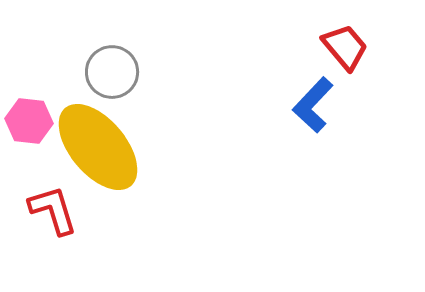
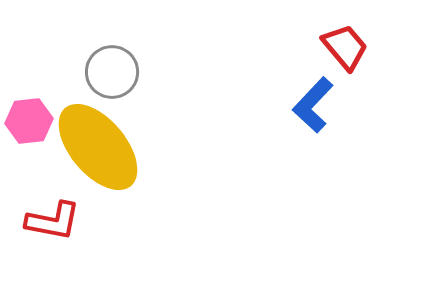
pink hexagon: rotated 12 degrees counterclockwise
red L-shape: moved 11 px down; rotated 118 degrees clockwise
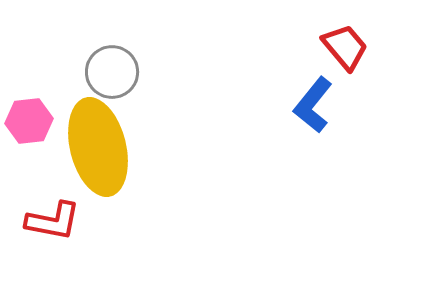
blue L-shape: rotated 4 degrees counterclockwise
yellow ellipse: rotated 26 degrees clockwise
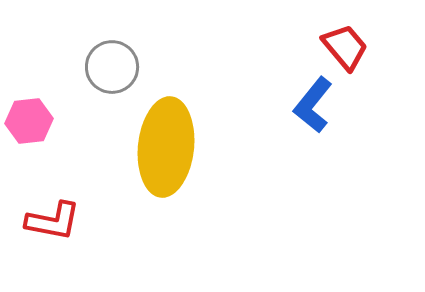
gray circle: moved 5 px up
yellow ellipse: moved 68 px right; rotated 20 degrees clockwise
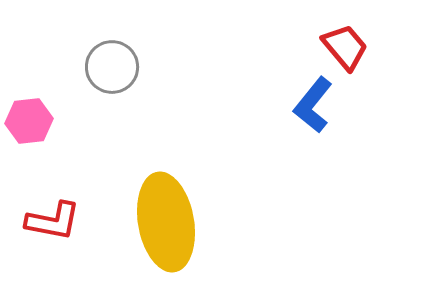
yellow ellipse: moved 75 px down; rotated 16 degrees counterclockwise
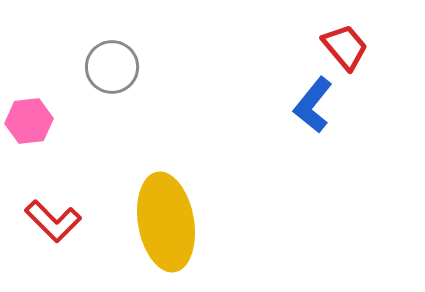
red L-shape: rotated 34 degrees clockwise
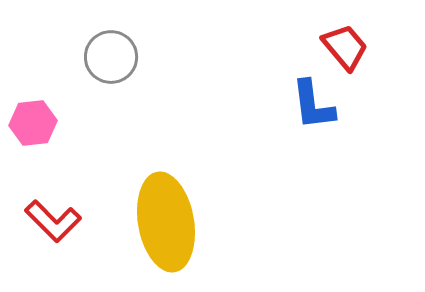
gray circle: moved 1 px left, 10 px up
blue L-shape: rotated 46 degrees counterclockwise
pink hexagon: moved 4 px right, 2 px down
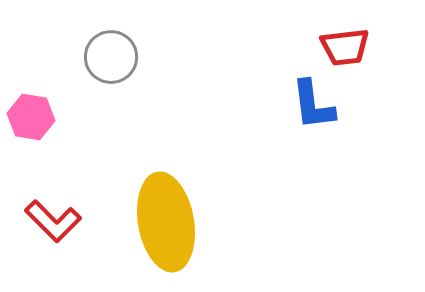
red trapezoid: rotated 123 degrees clockwise
pink hexagon: moved 2 px left, 6 px up; rotated 15 degrees clockwise
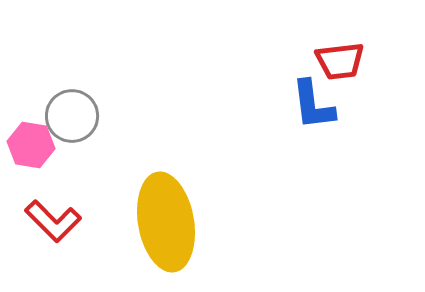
red trapezoid: moved 5 px left, 14 px down
gray circle: moved 39 px left, 59 px down
pink hexagon: moved 28 px down
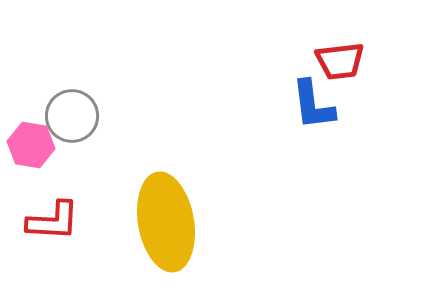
red L-shape: rotated 42 degrees counterclockwise
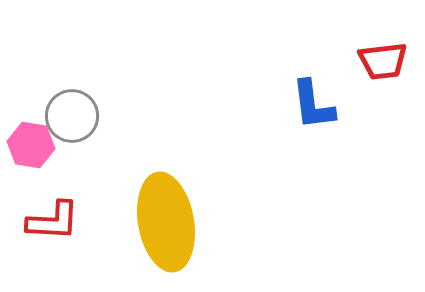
red trapezoid: moved 43 px right
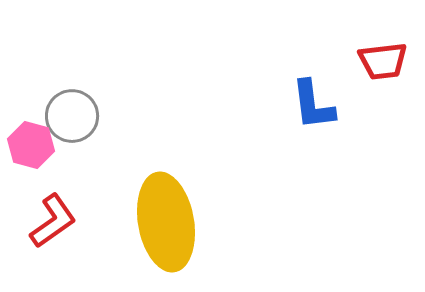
pink hexagon: rotated 6 degrees clockwise
red L-shape: rotated 38 degrees counterclockwise
